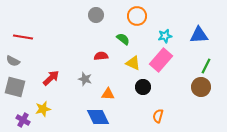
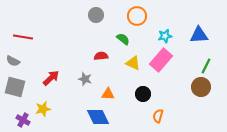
black circle: moved 7 px down
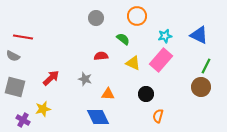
gray circle: moved 3 px down
blue triangle: rotated 30 degrees clockwise
gray semicircle: moved 5 px up
black circle: moved 3 px right
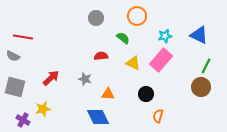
green semicircle: moved 1 px up
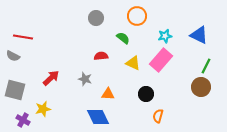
gray square: moved 3 px down
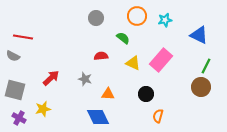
cyan star: moved 16 px up
purple cross: moved 4 px left, 2 px up
